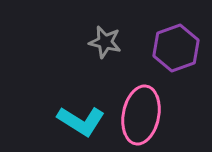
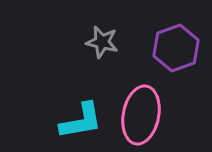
gray star: moved 3 px left
cyan L-shape: rotated 42 degrees counterclockwise
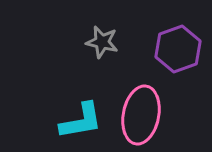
purple hexagon: moved 2 px right, 1 px down
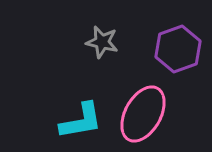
pink ellipse: moved 2 px right, 1 px up; rotated 18 degrees clockwise
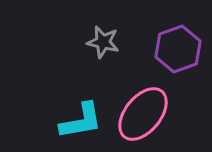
gray star: moved 1 px right
pink ellipse: rotated 10 degrees clockwise
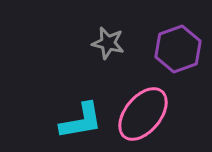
gray star: moved 5 px right, 1 px down
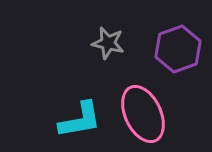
pink ellipse: rotated 64 degrees counterclockwise
cyan L-shape: moved 1 px left, 1 px up
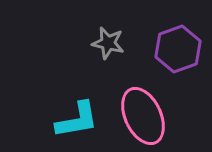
pink ellipse: moved 2 px down
cyan L-shape: moved 3 px left
